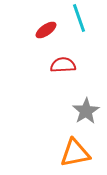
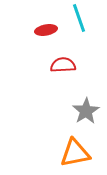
red ellipse: rotated 25 degrees clockwise
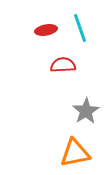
cyan line: moved 1 px right, 10 px down
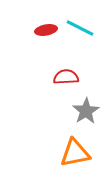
cyan line: rotated 44 degrees counterclockwise
red semicircle: moved 3 px right, 12 px down
